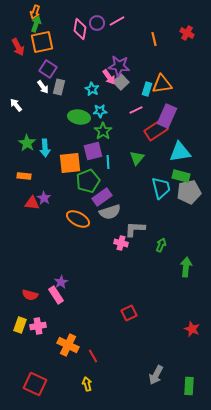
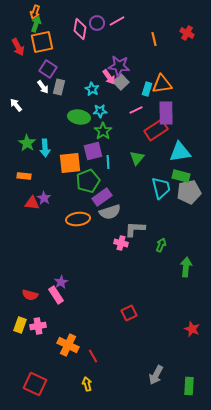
purple rectangle at (167, 116): moved 1 px left, 3 px up; rotated 25 degrees counterclockwise
orange ellipse at (78, 219): rotated 35 degrees counterclockwise
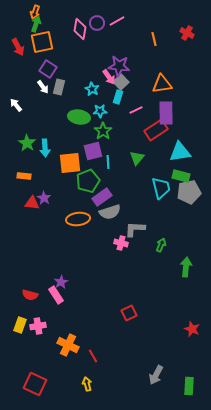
cyan rectangle at (147, 89): moved 29 px left, 8 px down
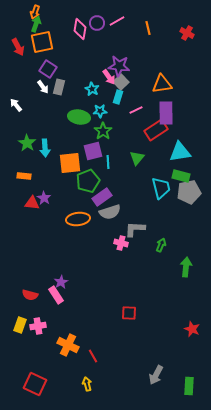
orange line at (154, 39): moved 6 px left, 11 px up
red square at (129, 313): rotated 28 degrees clockwise
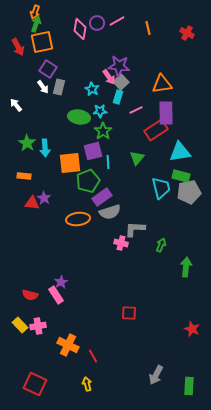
yellow rectangle at (20, 325): rotated 63 degrees counterclockwise
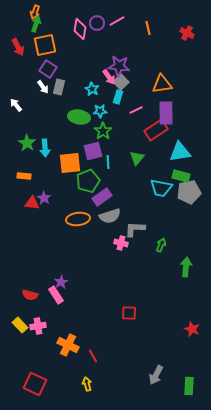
orange square at (42, 42): moved 3 px right, 3 px down
cyan trapezoid at (161, 188): rotated 115 degrees clockwise
gray semicircle at (110, 212): moved 4 px down
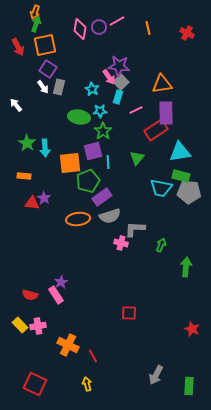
purple circle at (97, 23): moved 2 px right, 4 px down
gray pentagon at (189, 192): rotated 15 degrees clockwise
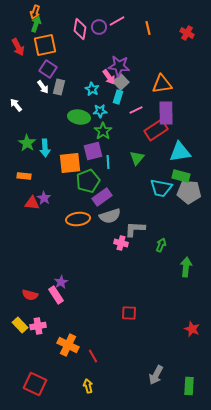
yellow arrow at (87, 384): moved 1 px right, 2 px down
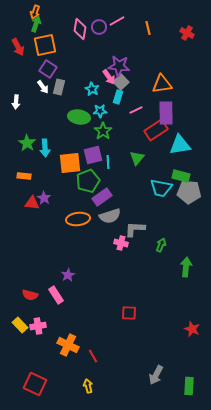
white arrow at (16, 105): moved 3 px up; rotated 136 degrees counterclockwise
purple square at (93, 151): moved 4 px down
cyan triangle at (180, 152): moved 7 px up
purple star at (61, 282): moved 7 px right, 7 px up
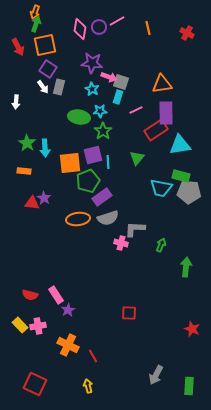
purple star at (119, 66): moved 27 px left, 3 px up
pink arrow at (109, 77): rotated 35 degrees counterclockwise
gray square at (121, 82): rotated 28 degrees counterclockwise
orange rectangle at (24, 176): moved 5 px up
gray semicircle at (110, 216): moved 2 px left, 2 px down
purple star at (68, 275): moved 35 px down
